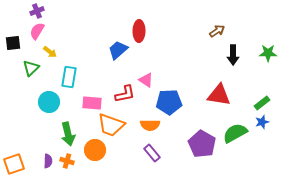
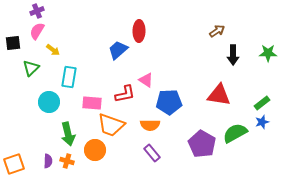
yellow arrow: moved 3 px right, 2 px up
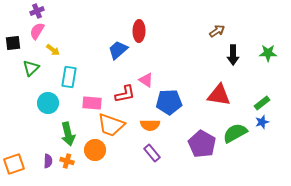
cyan circle: moved 1 px left, 1 px down
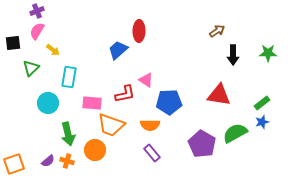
purple semicircle: rotated 48 degrees clockwise
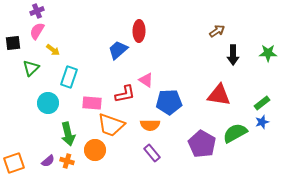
cyan rectangle: rotated 10 degrees clockwise
orange square: moved 1 px up
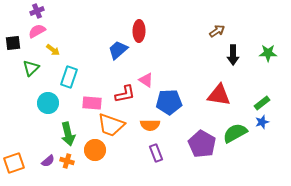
pink semicircle: rotated 30 degrees clockwise
purple rectangle: moved 4 px right; rotated 18 degrees clockwise
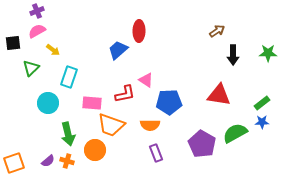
blue star: rotated 16 degrees clockwise
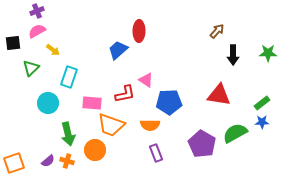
brown arrow: rotated 14 degrees counterclockwise
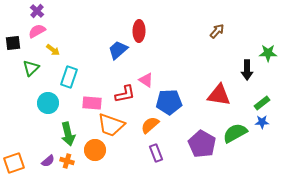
purple cross: rotated 24 degrees counterclockwise
black arrow: moved 14 px right, 15 px down
orange semicircle: rotated 138 degrees clockwise
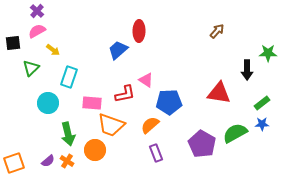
red triangle: moved 2 px up
blue star: moved 2 px down
orange cross: rotated 16 degrees clockwise
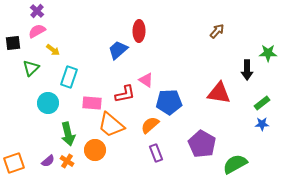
orange trapezoid: rotated 20 degrees clockwise
green semicircle: moved 31 px down
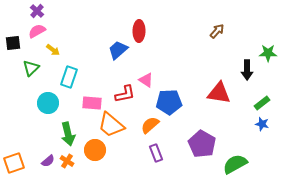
blue star: rotated 16 degrees clockwise
